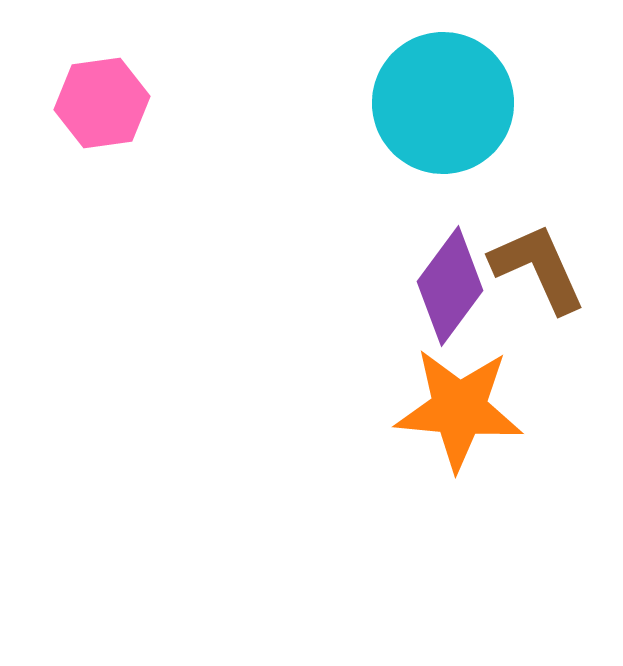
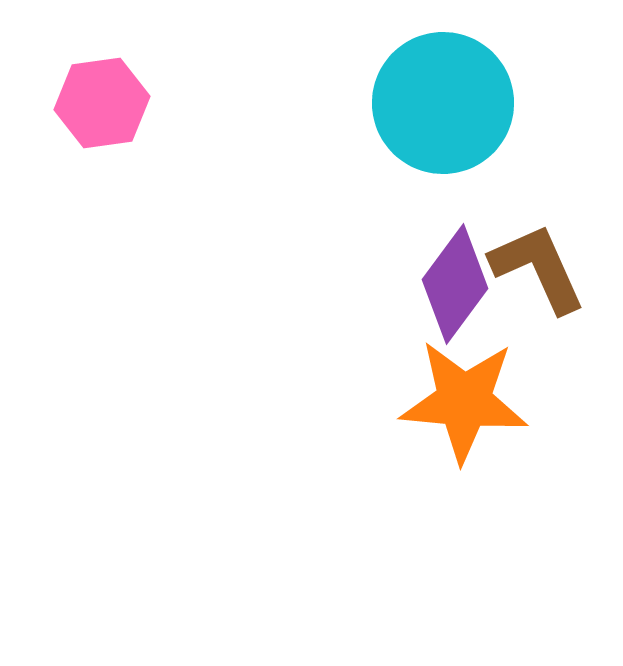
purple diamond: moved 5 px right, 2 px up
orange star: moved 5 px right, 8 px up
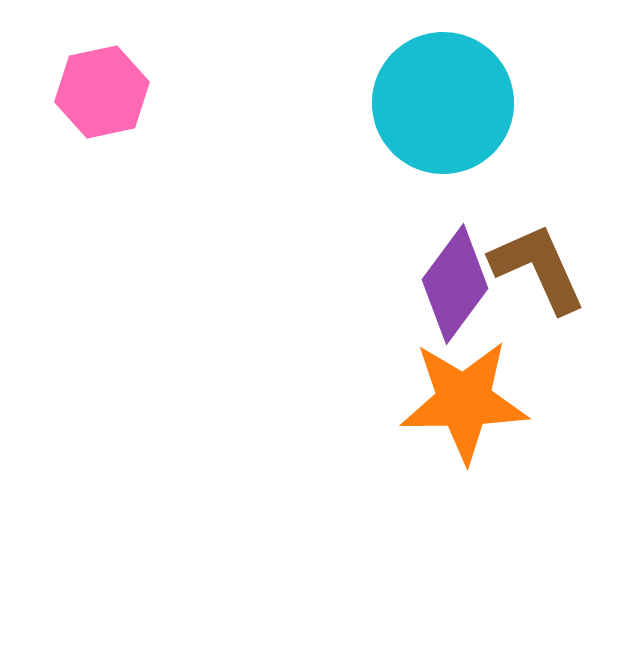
pink hexagon: moved 11 px up; rotated 4 degrees counterclockwise
orange star: rotated 6 degrees counterclockwise
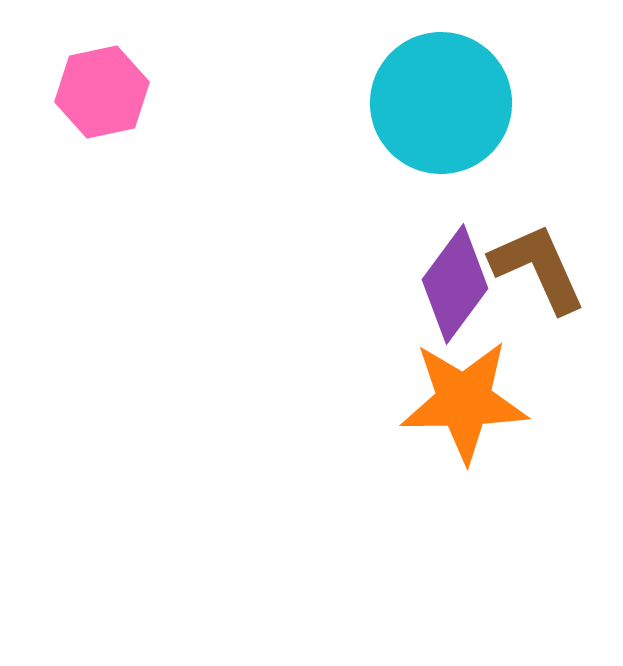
cyan circle: moved 2 px left
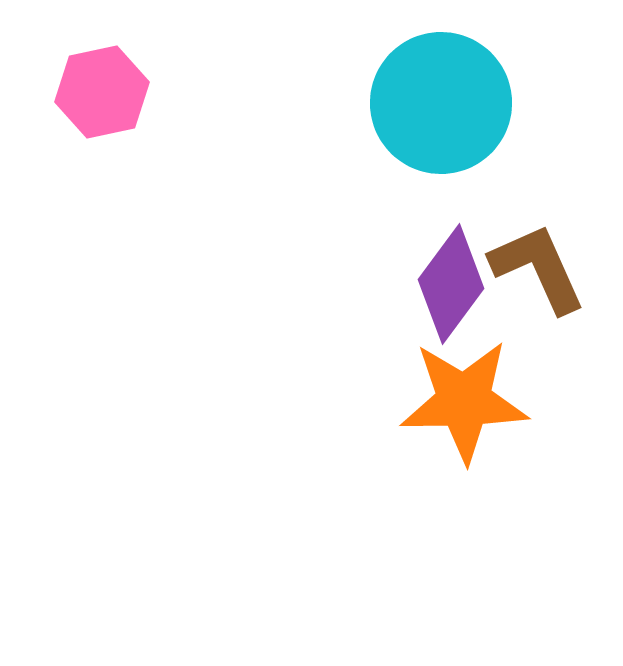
purple diamond: moved 4 px left
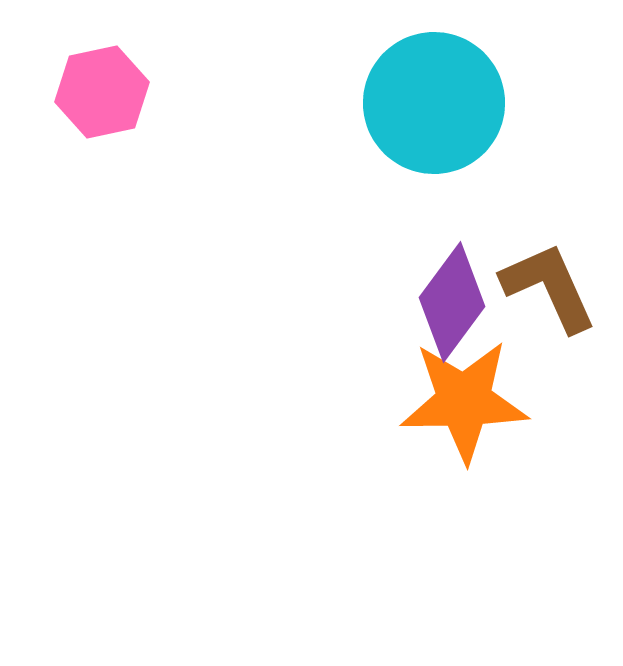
cyan circle: moved 7 px left
brown L-shape: moved 11 px right, 19 px down
purple diamond: moved 1 px right, 18 px down
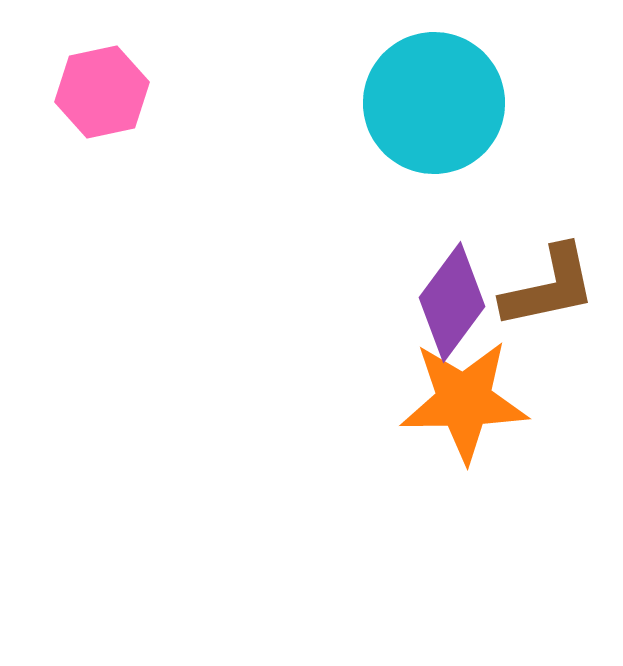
brown L-shape: rotated 102 degrees clockwise
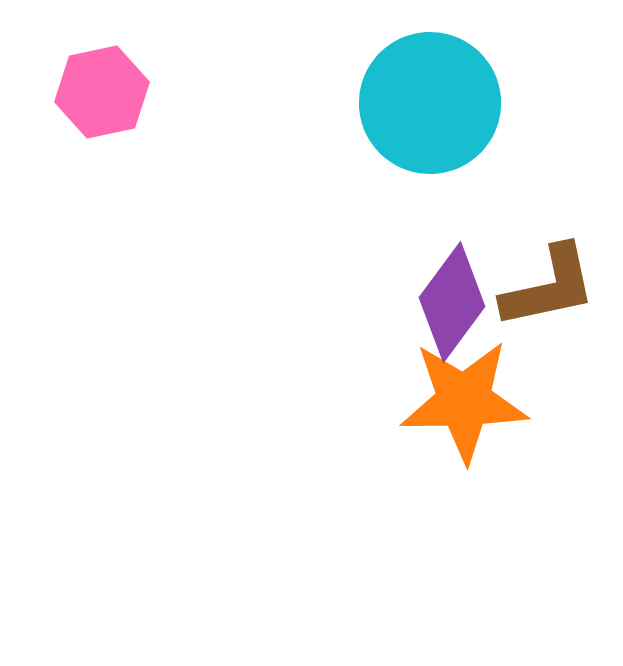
cyan circle: moved 4 px left
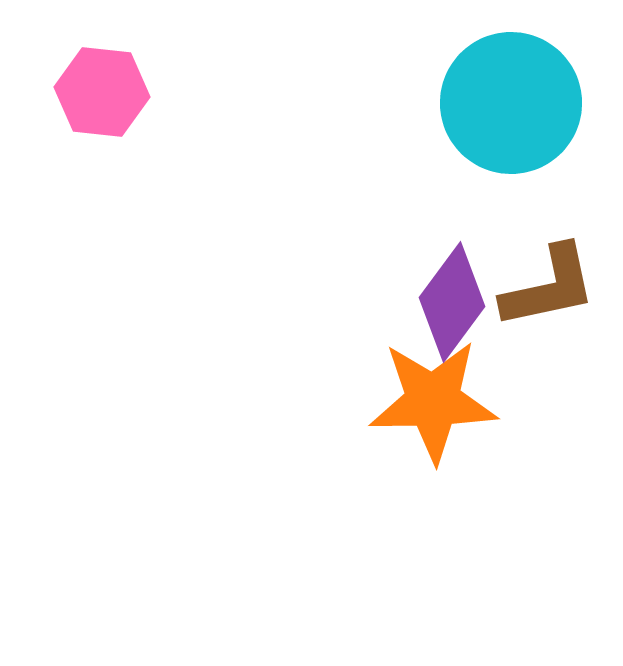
pink hexagon: rotated 18 degrees clockwise
cyan circle: moved 81 px right
orange star: moved 31 px left
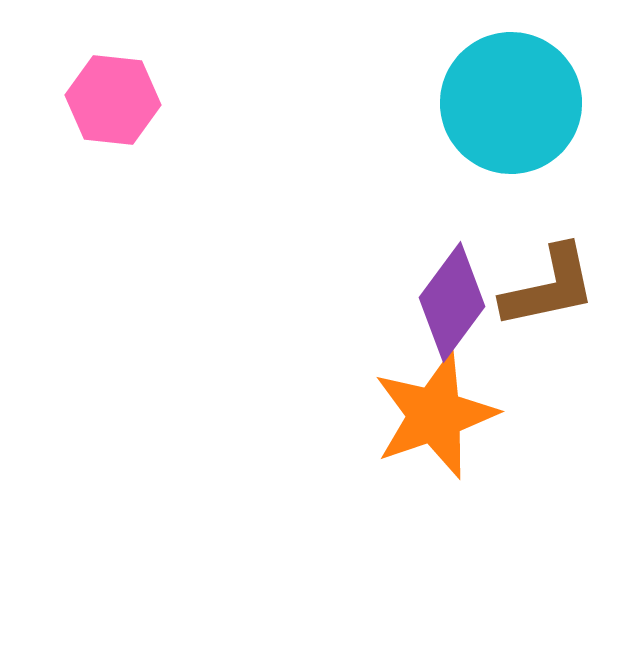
pink hexagon: moved 11 px right, 8 px down
orange star: moved 2 px right, 14 px down; rotated 18 degrees counterclockwise
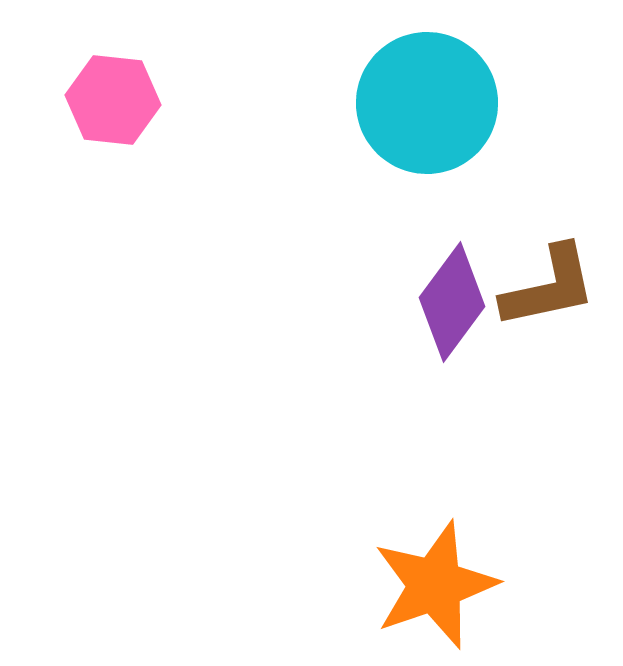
cyan circle: moved 84 px left
orange star: moved 170 px down
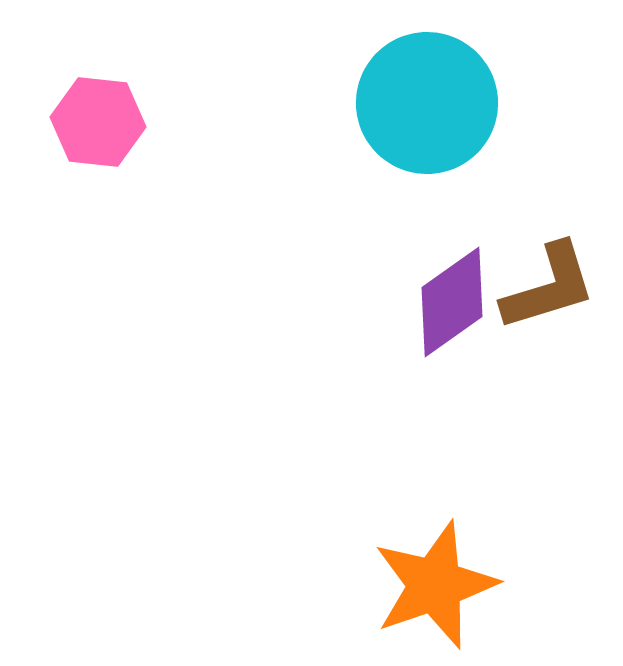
pink hexagon: moved 15 px left, 22 px down
brown L-shape: rotated 5 degrees counterclockwise
purple diamond: rotated 18 degrees clockwise
